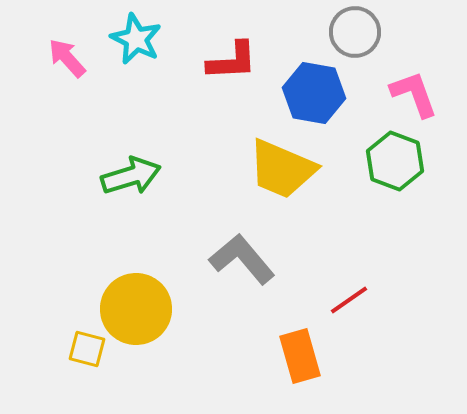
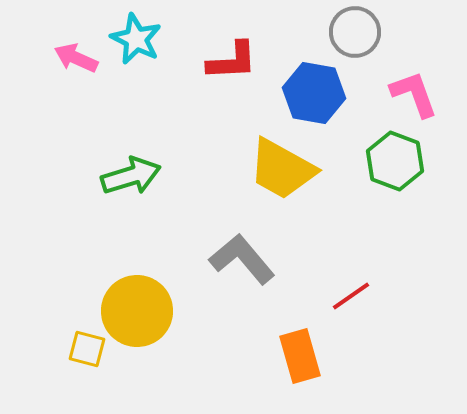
pink arrow: moved 9 px right; rotated 24 degrees counterclockwise
yellow trapezoid: rotated 6 degrees clockwise
red line: moved 2 px right, 4 px up
yellow circle: moved 1 px right, 2 px down
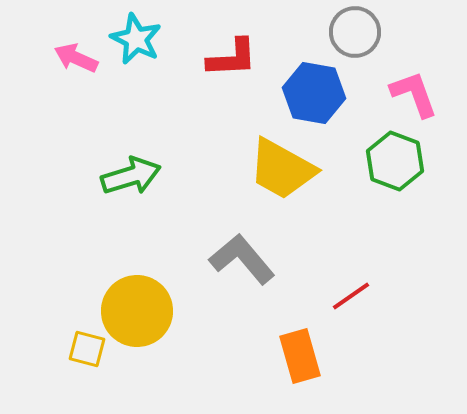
red L-shape: moved 3 px up
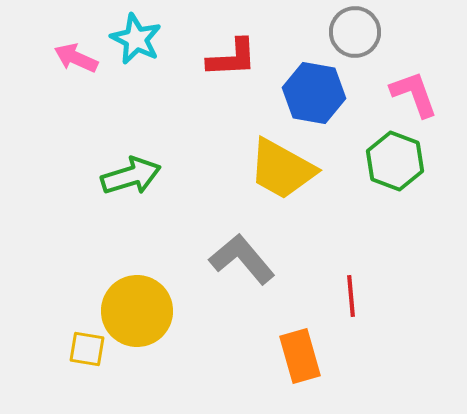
red line: rotated 60 degrees counterclockwise
yellow square: rotated 6 degrees counterclockwise
